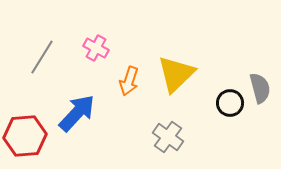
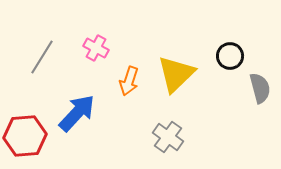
black circle: moved 47 px up
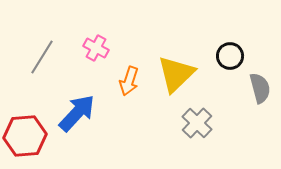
gray cross: moved 29 px right, 14 px up; rotated 8 degrees clockwise
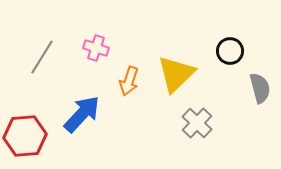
pink cross: rotated 10 degrees counterclockwise
black circle: moved 5 px up
blue arrow: moved 5 px right, 1 px down
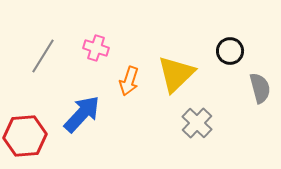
gray line: moved 1 px right, 1 px up
